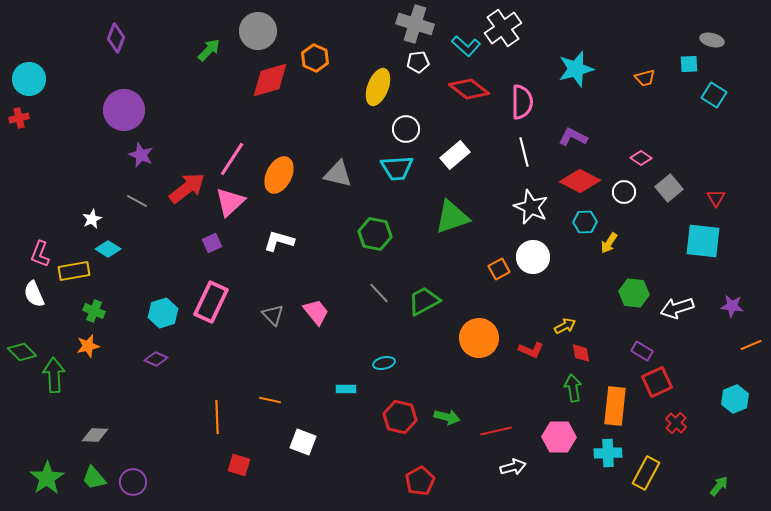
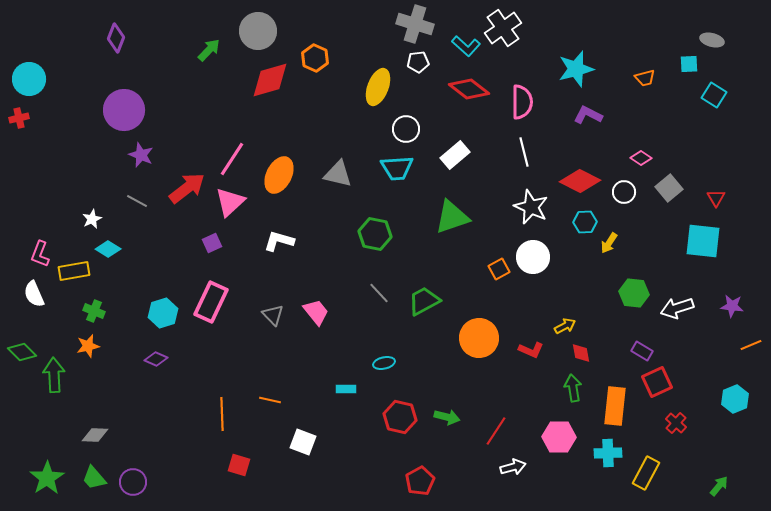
purple L-shape at (573, 137): moved 15 px right, 22 px up
orange line at (217, 417): moved 5 px right, 3 px up
red line at (496, 431): rotated 44 degrees counterclockwise
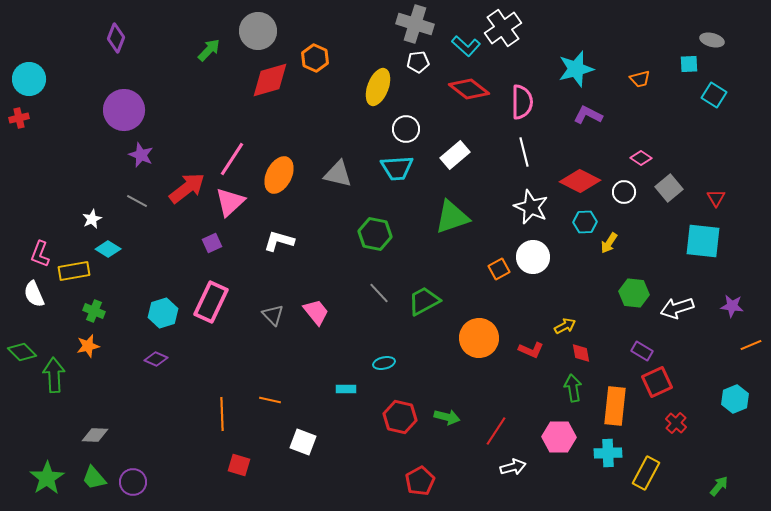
orange trapezoid at (645, 78): moved 5 px left, 1 px down
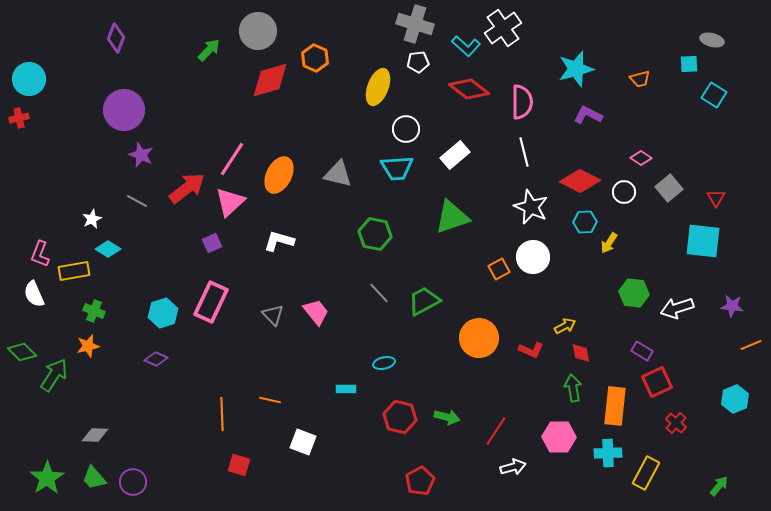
green arrow at (54, 375): rotated 36 degrees clockwise
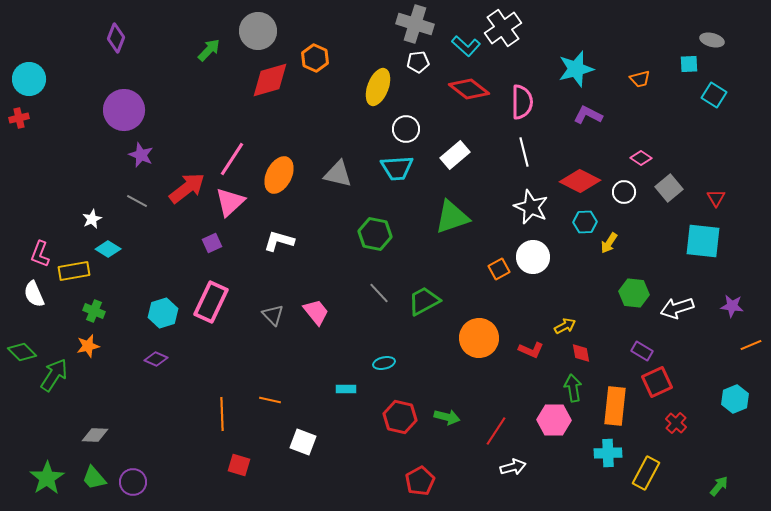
pink hexagon at (559, 437): moved 5 px left, 17 px up
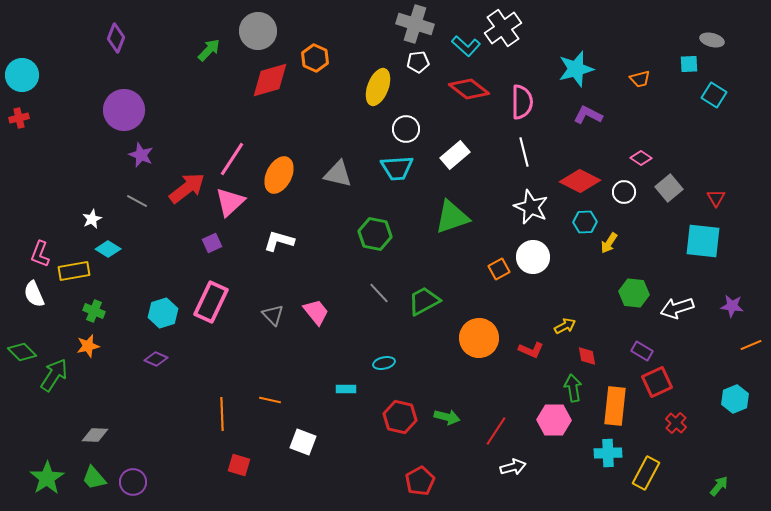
cyan circle at (29, 79): moved 7 px left, 4 px up
red diamond at (581, 353): moved 6 px right, 3 px down
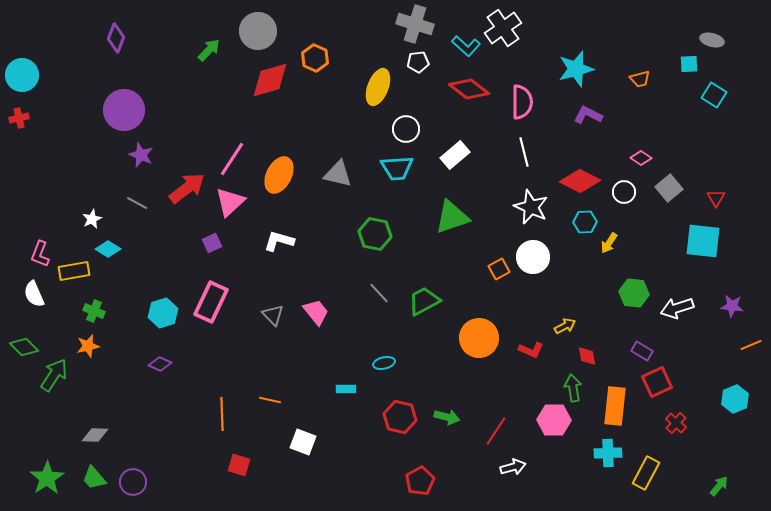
gray line at (137, 201): moved 2 px down
green diamond at (22, 352): moved 2 px right, 5 px up
purple diamond at (156, 359): moved 4 px right, 5 px down
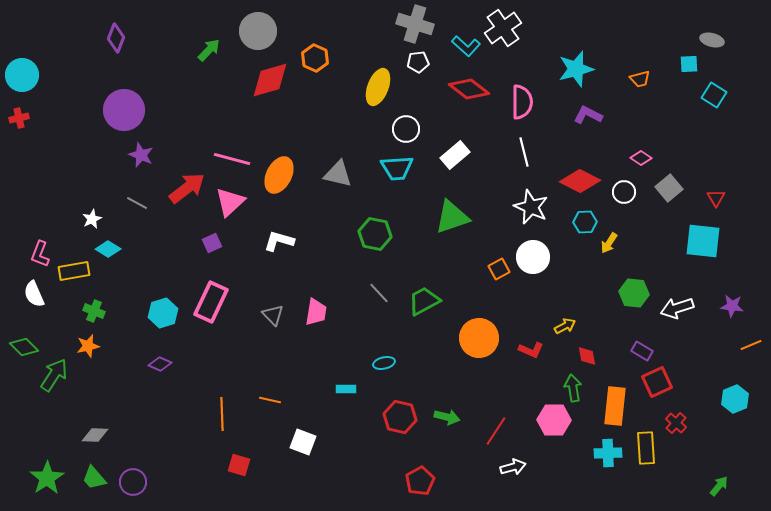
pink line at (232, 159): rotated 72 degrees clockwise
pink trapezoid at (316, 312): rotated 48 degrees clockwise
yellow rectangle at (646, 473): moved 25 px up; rotated 32 degrees counterclockwise
